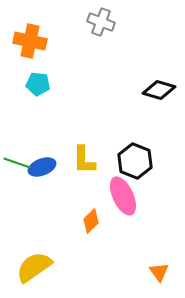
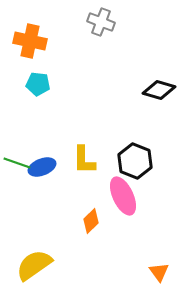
yellow semicircle: moved 2 px up
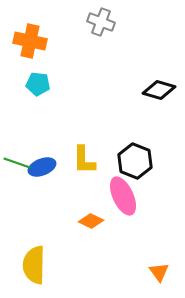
orange diamond: rotated 70 degrees clockwise
yellow semicircle: rotated 54 degrees counterclockwise
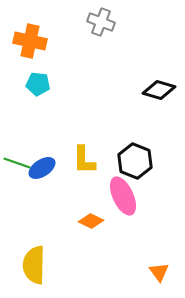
blue ellipse: moved 1 px down; rotated 12 degrees counterclockwise
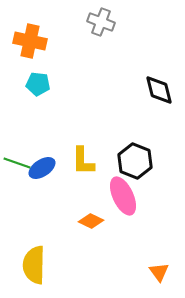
black diamond: rotated 60 degrees clockwise
yellow L-shape: moved 1 px left, 1 px down
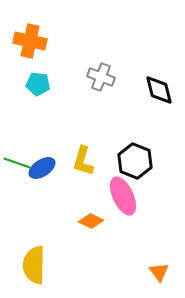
gray cross: moved 55 px down
yellow L-shape: rotated 16 degrees clockwise
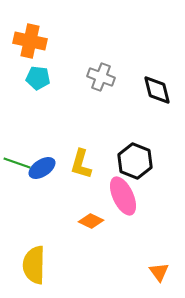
cyan pentagon: moved 6 px up
black diamond: moved 2 px left
yellow L-shape: moved 2 px left, 3 px down
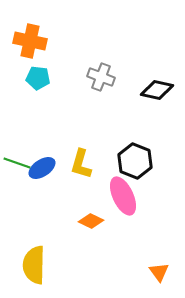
black diamond: rotated 64 degrees counterclockwise
